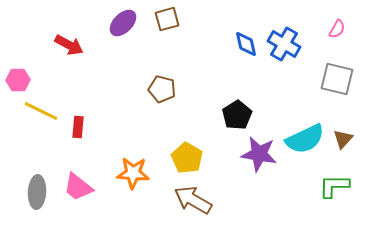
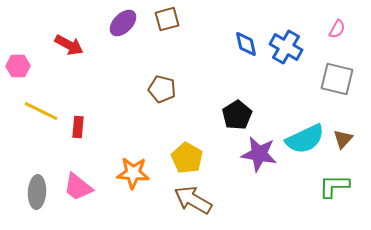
blue cross: moved 2 px right, 3 px down
pink hexagon: moved 14 px up
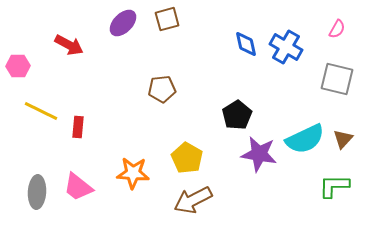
brown pentagon: rotated 20 degrees counterclockwise
brown arrow: rotated 57 degrees counterclockwise
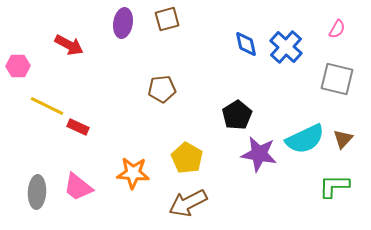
purple ellipse: rotated 36 degrees counterclockwise
blue cross: rotated 12 degrees clockwise
yellow line: moved 6 px right, 5 px up
red rectangle: rotated 70 degrees counterclockwise
brown arrow: moved 5 px left, 3 px down
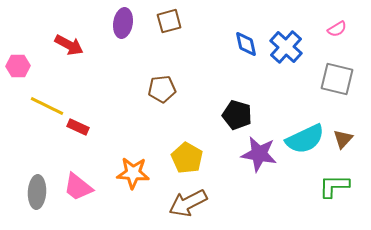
brown square: moved 2 px right, 2 px down
pink semicircle: rotated 30 degrees clockwise
black pentagon: rotated 24 degrees counterclockwise
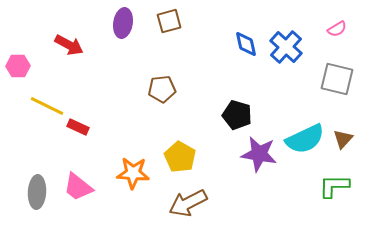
yellow pentagon: moved 7 px left, 1 px up
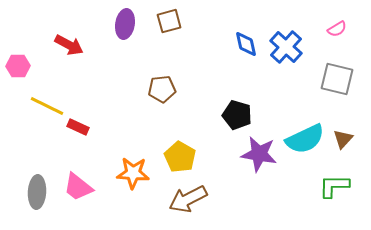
purple ellipse: moved 2 px right, 1 px down
brown arrow: moved 4 px up
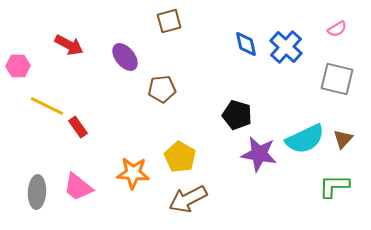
purple ellipse: moved 33 px down; rotated 48 degrees counterclockwise
red rectangle: rotated 30 degrees clockwise
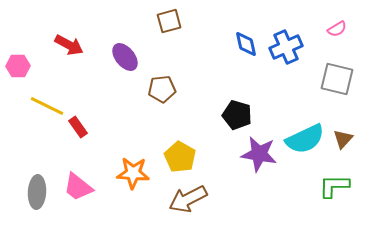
blue cross: rotated 24 degrees clockwise
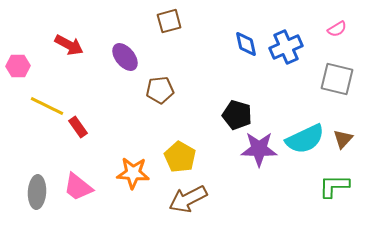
brown pentagon: moved 2 px left, 1 px down
purple star: moved 5 px up; rotated 9 degrees counterclockwise
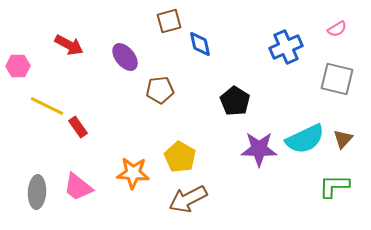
blue diamond: moved 46 px left
black pentagon: moved 2 px left, 14 px up; rotated 16 degrees clockwise
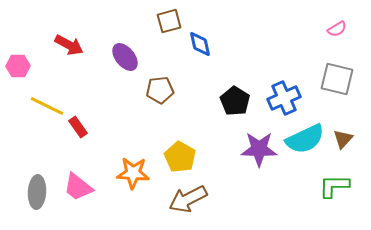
blue cross: moved 2 px left, 51 px down
